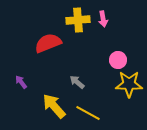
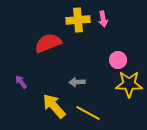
gray arrow: rotated 42 degrees counterclockwise
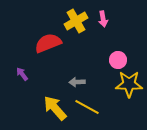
yellow cross: moved 2 px left, 1 px down; rotated 25 degrees counterclockwise
purple arrow: moved 1 px right, 8 px up
yellow arrow: moved 1 px right, 2 px down
yellow line: moved 1 px left, 6 px up
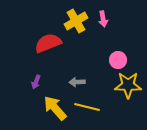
purple arrow: moved 14 px right, 8 px down; rotated 120 degrees counterclockwise
yellow star: moved 1 px left, 1 px down
yellow line: rotated 15 degrees counterclockwise
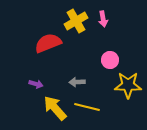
pink circle: moved 8 px left
purple arrow: moved 2 px down; rotated 96 degrees counterclockwise
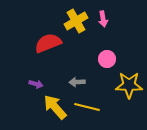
pink circle: moved 3 px left, 1 px up
yellow star: moved 1 px right
yellow arrow: moved 1 px up
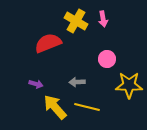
yellow cross: rotated 30 degrees counterclockwise
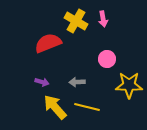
purple arrow: moved 6 px right, 2 px up
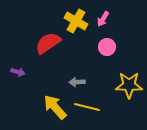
pink arrow: rotated 42 degrees clockwise
red semicircle: rotated 12 degrees counterclockwise
pink circle: moved 12 px up
purple arrow: moved 24 px left, 10 px up
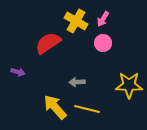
pink circle: moved 4 px left, 4 px up
yellow line: moved 2 px down
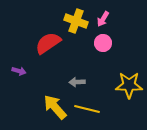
yellow cross: rotated 10 degrees counterclockwise
purple arrow: moved 1 px right, 1 px up
